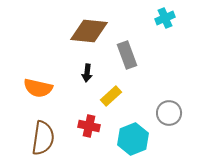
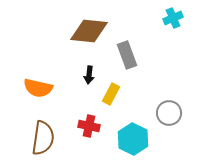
cyan cross: moved 8 px right
black arrow: moved 2 px right, 2 px down
yellow rectangle: moved 2 px up; rotated 20 degrees counterclockwise
cyan hexagon: rotated 12 degrees counterclockwise
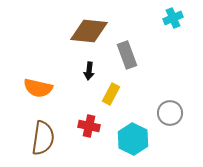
black arrow: moved 4 px up
gray circle: moved 1 px right
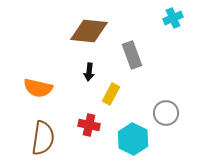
gray rectangle: moved 5 px right
black arrow: moved 1 px down
gray circle: moved 4 px left
red cross: moved 1 px up
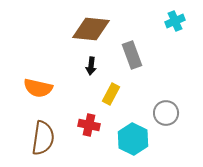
cyan cross: moved 2 px right, 3 px down
brown diamond: moved 2 px right, 2 px up
black arrow: moved 2 px right, 6 px up
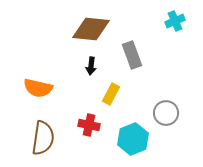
cyan hexagon: rotated 12 degrees clockwise
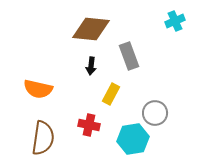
gray rectangle: moved 3 px left, 1 px down
orange semicircle: moved 1 px down
gray circle: moved 11 px left
cyan hexagon: rotated 12 degrees clockwise
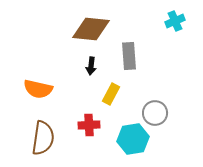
gray rectangle: rotated 16 degrees clockwise
red cross: rotated 15 degrees counterclockwise
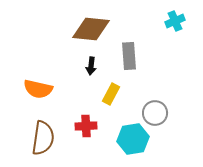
red cross: moved 3 px left, 1 px down
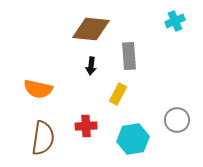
yellow rectangle: moved 7 px right
gray circle: moved 22 px right, 7 px down
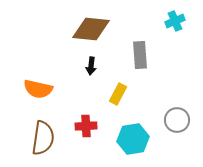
gray rectangle: moved 11 px right, 1 px up
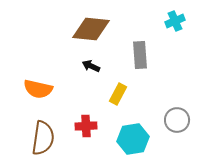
black arrow: rotated 108 degrees clockwise
